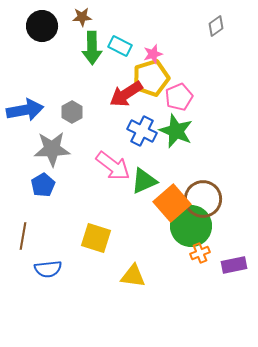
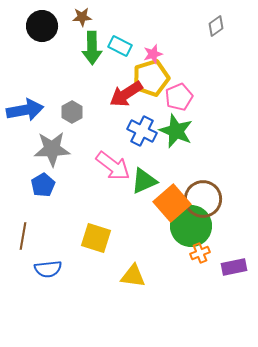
purple rectangle: moved 2 px down
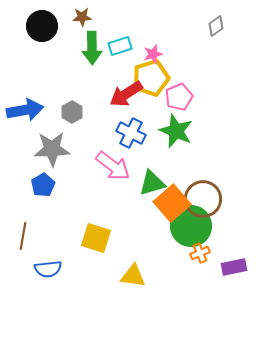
cyan rectangle: rotated 45 degrees counterclockwise
blue cross: moved 11 px left, 2 px down
green triangle: moved 8 px right, 2 px down; rotated 8 degrees clockwise
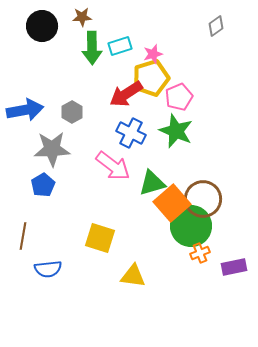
yellow square: moved 4 px right
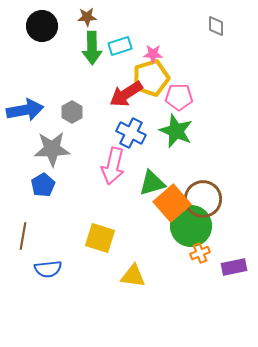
brown star: moved 5 px right
gray diamond: rotated 55 degrees counterclockwise
pink star: rotated 18 degrees clockwise
pink pentagon: rotated 24 degrees clockwise
pink arrow: rotated 66 degrees clockwise
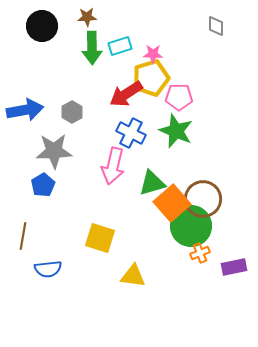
gray star: moved 2 px right, 2 px down
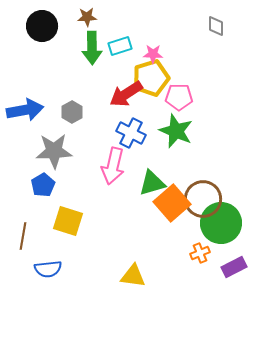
green circle: moved 30 px right, 3 px up
yellow square: moved 32 px left, 17 px up
purple rectangle: rotated 15 degrees counterclockwise
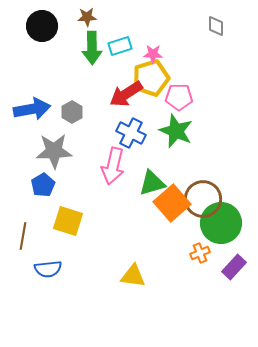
blue arrow: moved 7 px right, 1 px up
purple rectangle: rotated 20 degrees counterclockwise
